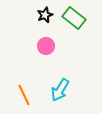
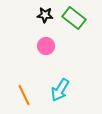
black star: rotated 28 degrees clockwise
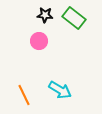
pink circle: moved 7 px left, 5 px up
cyan arrow: rotated 90 degrees counterclockwise
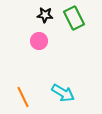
green rectangle: rotated 25 degrees clockwise
cyan arrow: moved 3 px right, 3 px down
orange line: moved 1 px left, 2 px down
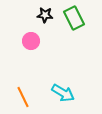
pink circle: moved 8 px left
